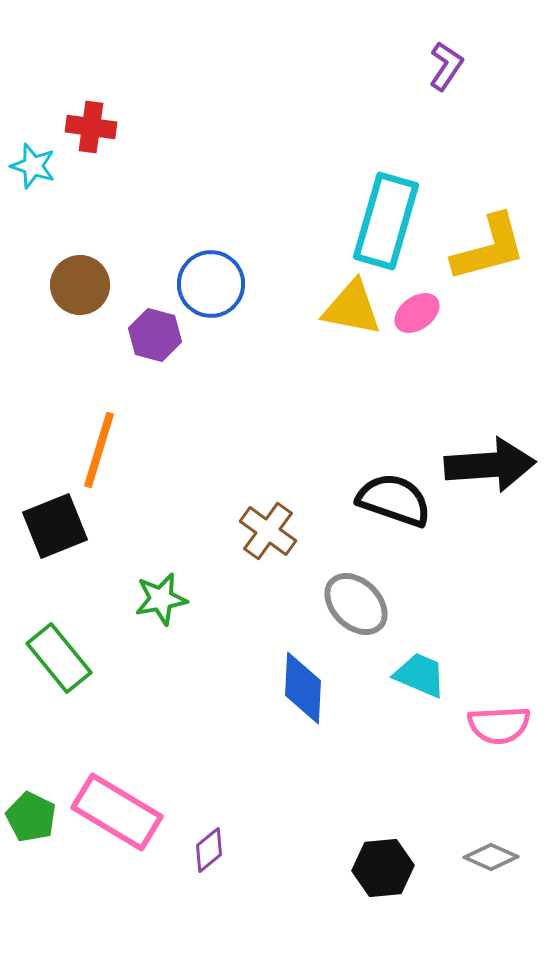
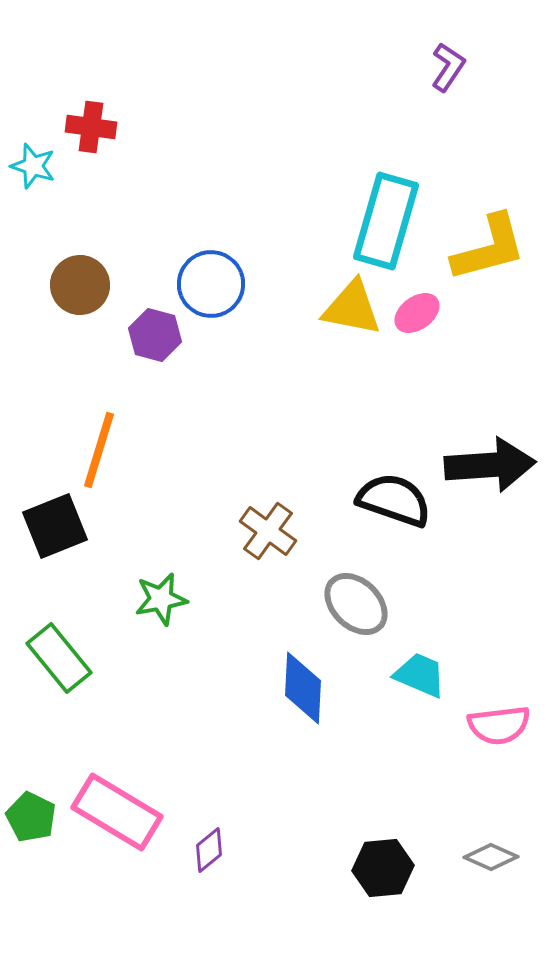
purple L-shape: moved 2 px right, 1 px down
pink semicircle: rotated 4 degrees counterclockwise
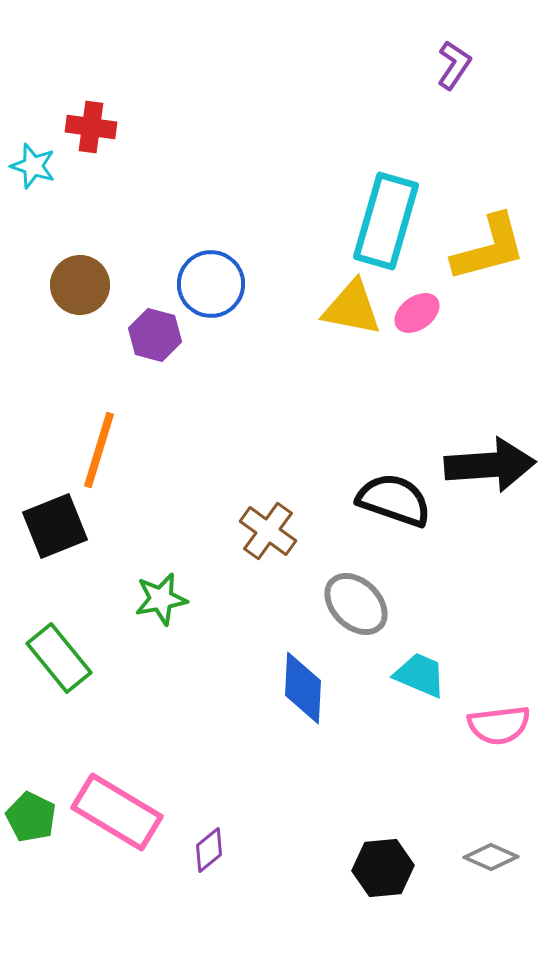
purple L-shape: moved 6 px right, 2 px up
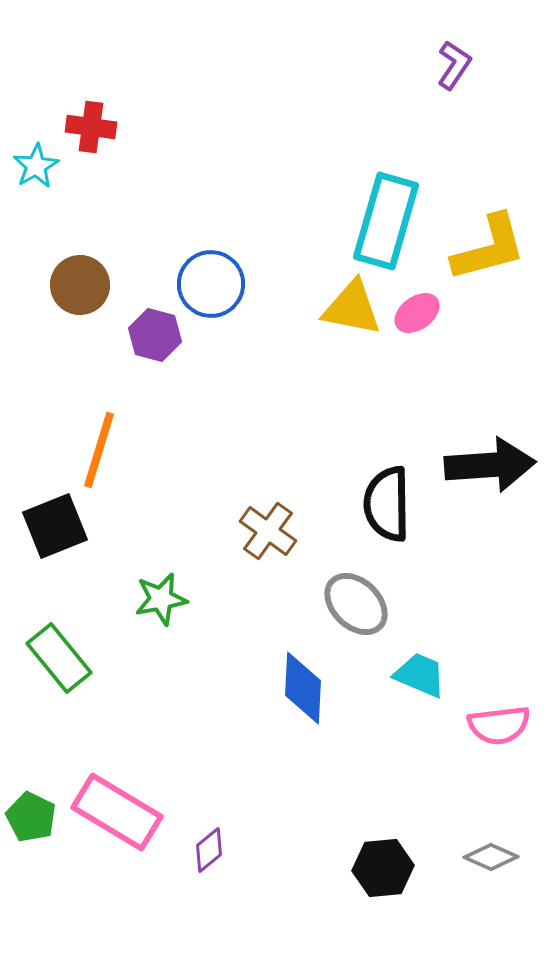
cyan star: moved 3 px right; rotated 24 degrees clockwise
black semicircle: moved 7 px left, 4 px down; rotated 110 degrees counterclockwise
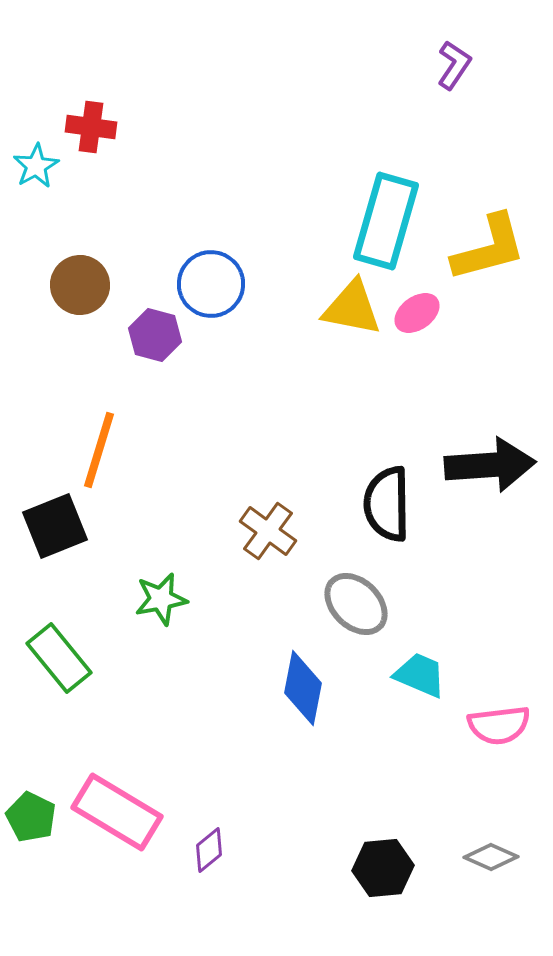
blue diamond: rotated 8 degrees clockwise
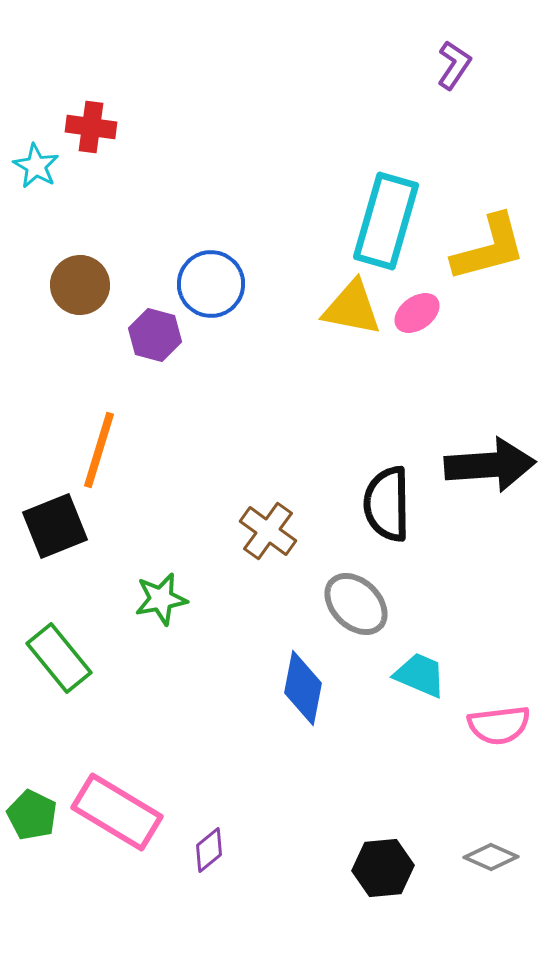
cyan star: rotated 12 degrees counterclockwise
green pentagon: moved 1 px right, 2 px up
